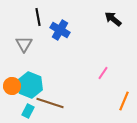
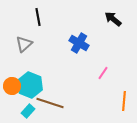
blue cross: moved 19 px right, 13 px down
gray triangle: rotated 18 degrees clockwise
orange line: rotated 18 degrees counterclockwise
cyan rectangle: rotated 16 degrees clockwise
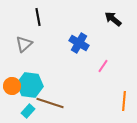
pink line: moved 7 px up
cyan hexagon: rotated 15 degrees counterclockwise
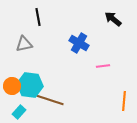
gray triangle: rotated 30 degrees clockwise
pink line: rotated 48 degrees clockwise
brown line: moved 3 px up
cyan rectangle: moved 9 px left, 1 px down
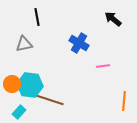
black line: moved 1 px left
orange circle: moved 2 px up
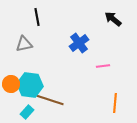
blue cross: rotated 24 degrees clockwise
orange circle: moved 1 px left
orange line: moved 9 px left, 2 px down
cyan rectangle: moved 8 px right
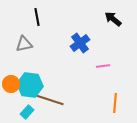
blue cross: moved 1 px right
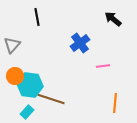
gray triangle: moved 12 px left, 1 px down; rotated 36 degrees counterclockwise
orange circle: moved 4 px right, 8 px up
brown line: moved 1 px right, 1 px up
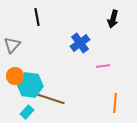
black arrow: rotated 114 degrees counterclockwise
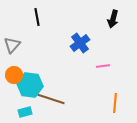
orange circle: moved 1 px left, 1 px up
cyan rectangle: moved 2 px left; rotated 32 degrees clockwise
